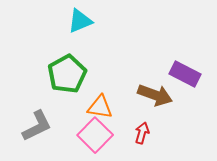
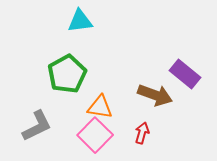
cyan triangle: rotated 16 degrees clockwise
purple rectangle: rotated 12 degrees clockwise
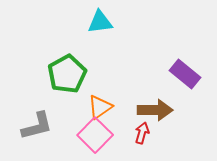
cyan triangle: moved 20 px right, 1 px down
brown arrow: moved 15 px down; rotated 20 degrees counterclockwise
orange triangle: rotated 44 degrees counterclockwise
gray L-shape: rotated 12 degrees clockwise
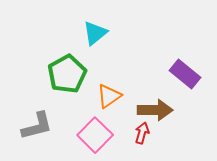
cyan triangle: moved 5 px left, 11 px down; rotated 32 degrees counterclockwise
orange triangle: moved 9 px right, 11 px up
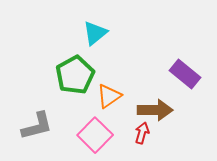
green pentagon: moved 8 px right, 1 px down
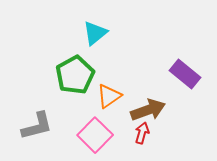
brown arrow: moved 7 px left; rotated 20 degrees counterclockwise
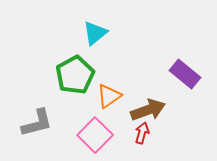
gray L-shape: moved 3 px up
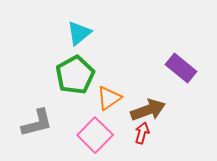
cyan triangle: moved 16 px left
purple rectangle: moved 4 px left, 6 px up
orange triangle: moved 2 px down
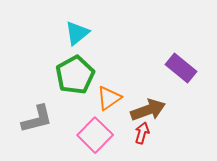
cyan triangle: moved 2 px left
gray L-shape: moved 4 px up
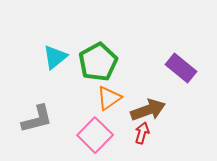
cyan triangle: moved 22 px left, 24 px down
green pentagon: moved 23 px right, 13 px up
